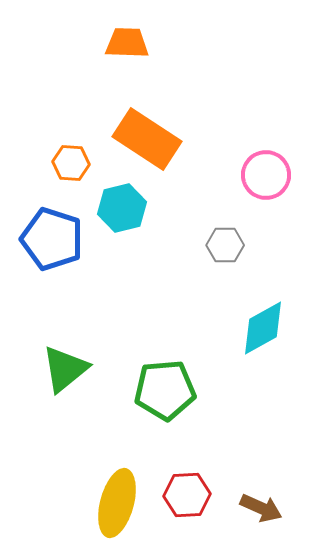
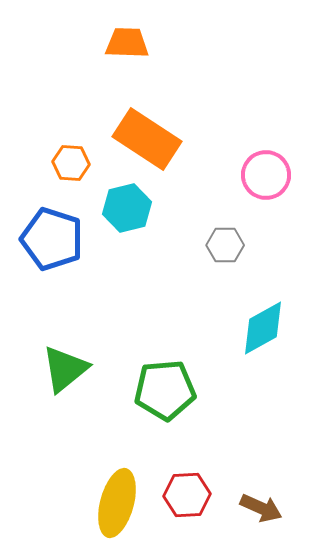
cyan hexagon: moved 5 px right
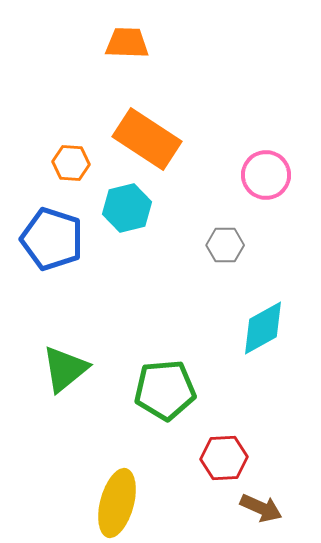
red hexagon: moved 37 px right, 37 px up
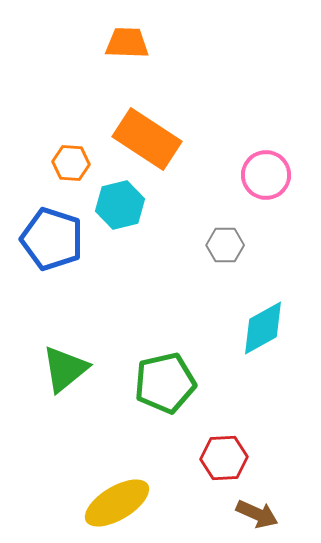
cyan hexagon: moved 7 px left, 3 px up
green pentagon: moved 7 px up; rotated 8 degrees counterclockwise
yellow ellipse: rotated 44 degrees clockwise
brown arrow: moved 4 px left, 6 px down
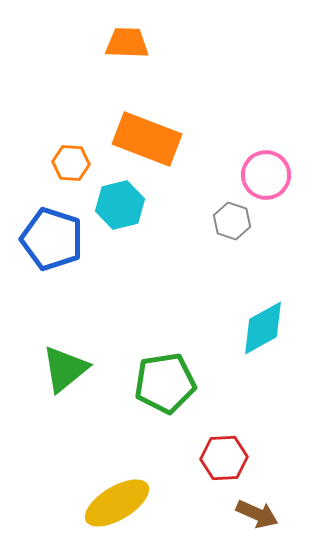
orange rectangle: rotated 12 degrees counterclockwise
gray hexagon: moved 7 px right, 24 px up; rotated 18 degrees clockwise
green pentagon: rotated 4 degrees clockwise
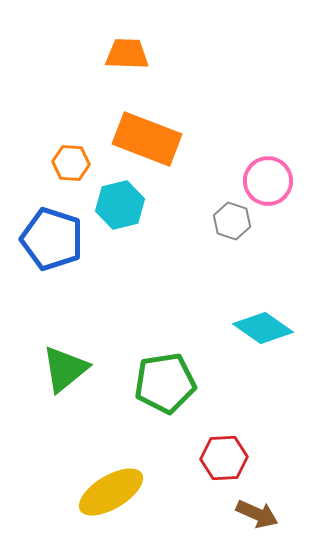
orange trapezoid: moved 11 px down
pink circle: moved 2 px right, 6 px down
cyan diamond: rotated 64 degrees clockwise
yellow ellipse: moved 6 px left, 11 px up
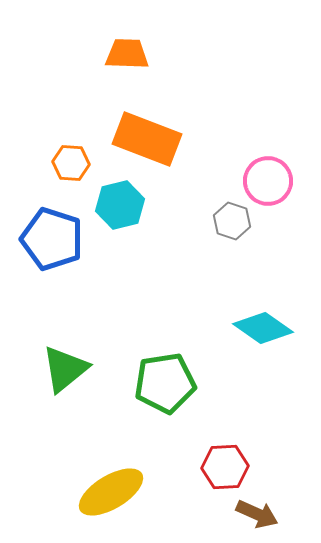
red hexagon: moved 1 px right, 9 px down
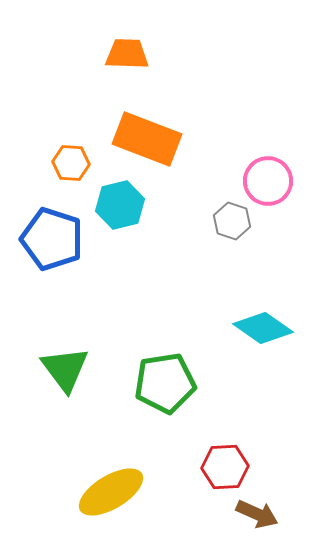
green triangle: rotated 28 degrees counterclockwise
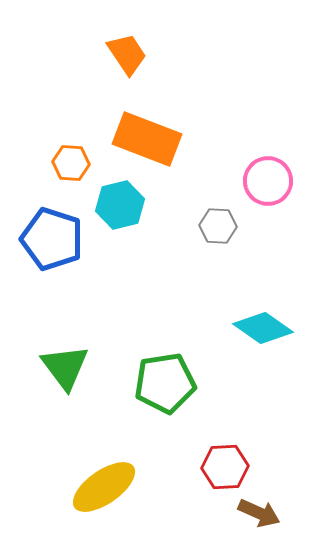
orange trapezoid: rotated 54 degrees clockwise
gray hexagon: moved 14 px left, 5 px down; rotated 15 degrees counterclockwise
green triangle: moved 2 px up
yellow ellipse: moved 7 px left, 5 px up; rotated 4 degrees counterclockwise
brown arrow: moved 2 px right, 1 px up
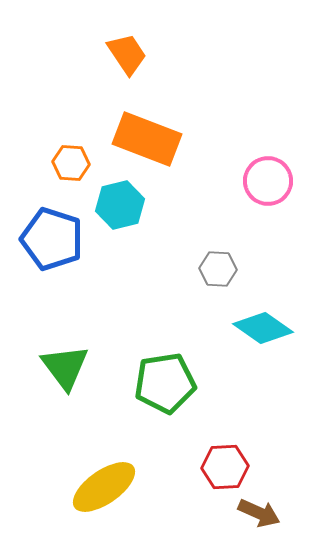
gray hexagon: moved 43 px down
